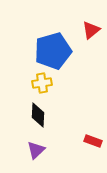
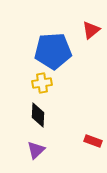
blue pentagon: rotated 12 degrees clockwise
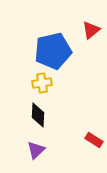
blue pentagon: rotated 9 degrees counterclockwise
red rectangle: moved 1 px right, 1 px up; rotated 12 degrees clockwise
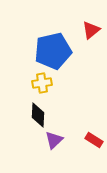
purple triangle: moved 18 px right, 10 px up
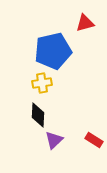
red triangle: moved 6 px left, 7 px up; rotated 24 degrees clockwise
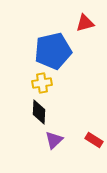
black diamond: moved 1 px right, 3 px up
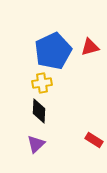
red triangle: moved 5 px right, 24 px down
blue pentagon: rotated 12 degrees counterclockwise
black diamond: moved 1 px up
purple triangle: moved 18 px left, 4 px down
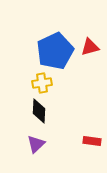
blue pentagon: moved 2 px right
red rectangle: moved 2 px left, 1 px down; rotated 24 degrees counterclockwise
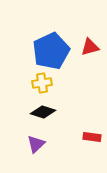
blue pentagon: moved 4 px left
black diamond: moved 4 px right, 1 px down; rotated 75 degrees counterclockwise
red rectangle: moved 4 px up
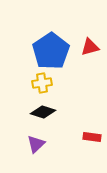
blue pentagon: rotated 9 degrees counterclockwise
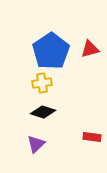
red triangle: moved 2 px down
